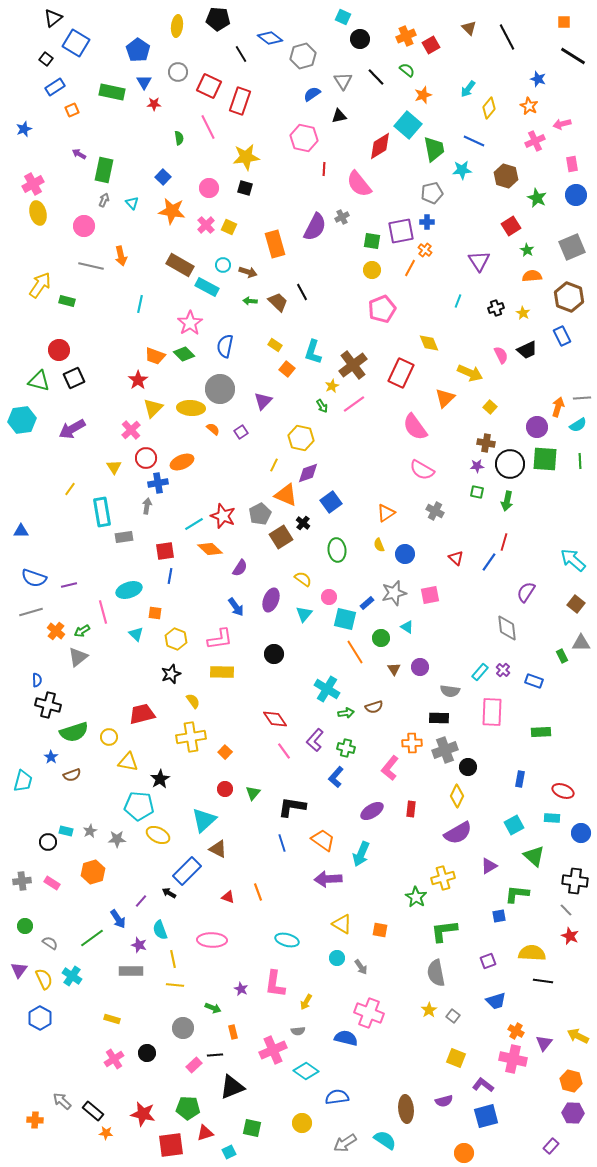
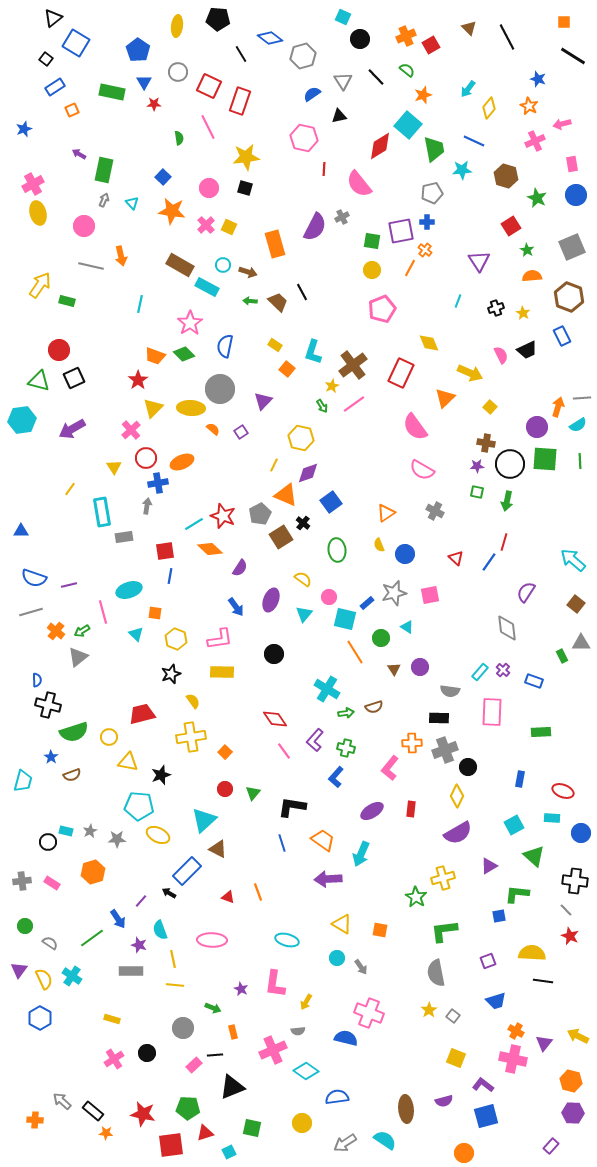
black star at (160, 779): moved 1 px right, 4 px up; rotated 12 degrees clockwise
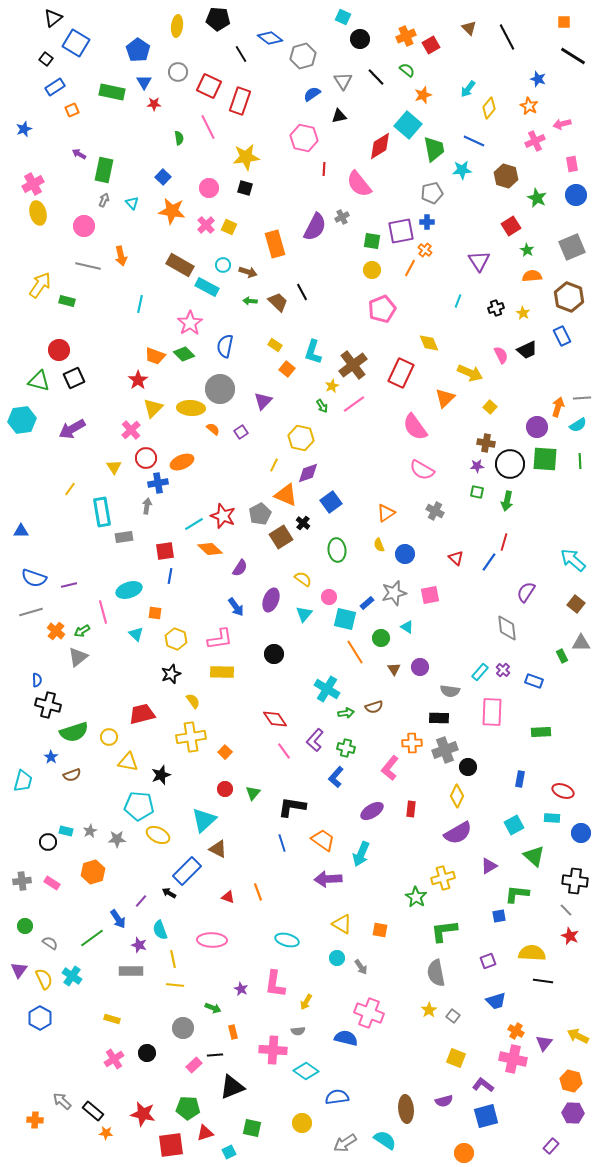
gray line at (91, 266): moved 3 px left
pink cross at (273, 1050): rotated 28 degrees clockwise
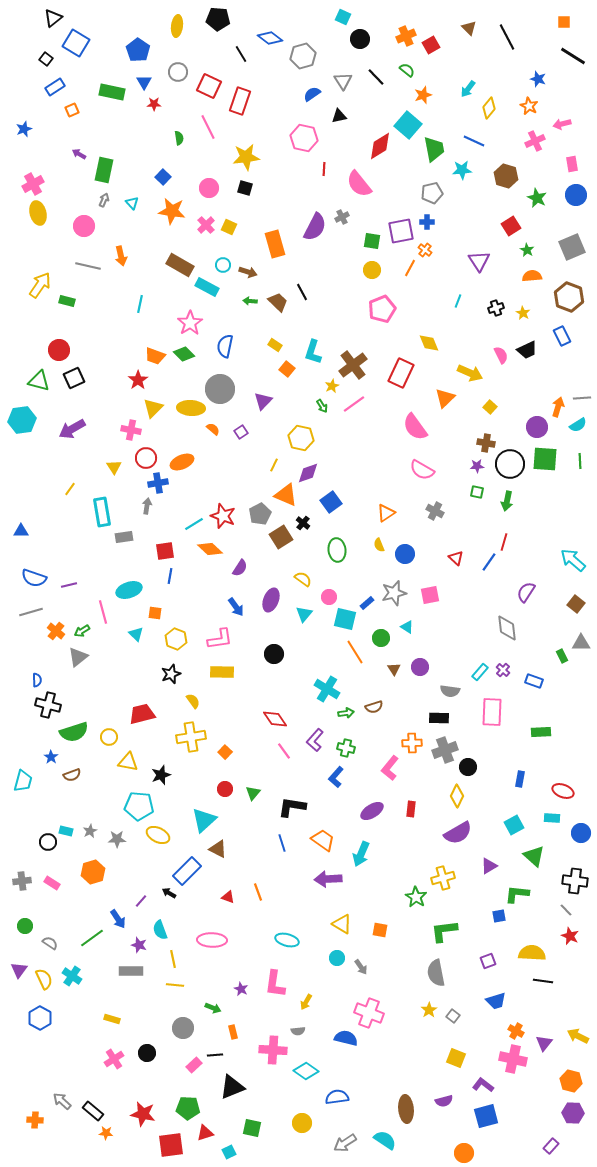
pink cross at (131, 430): rotated 36 degrees counterclockwise
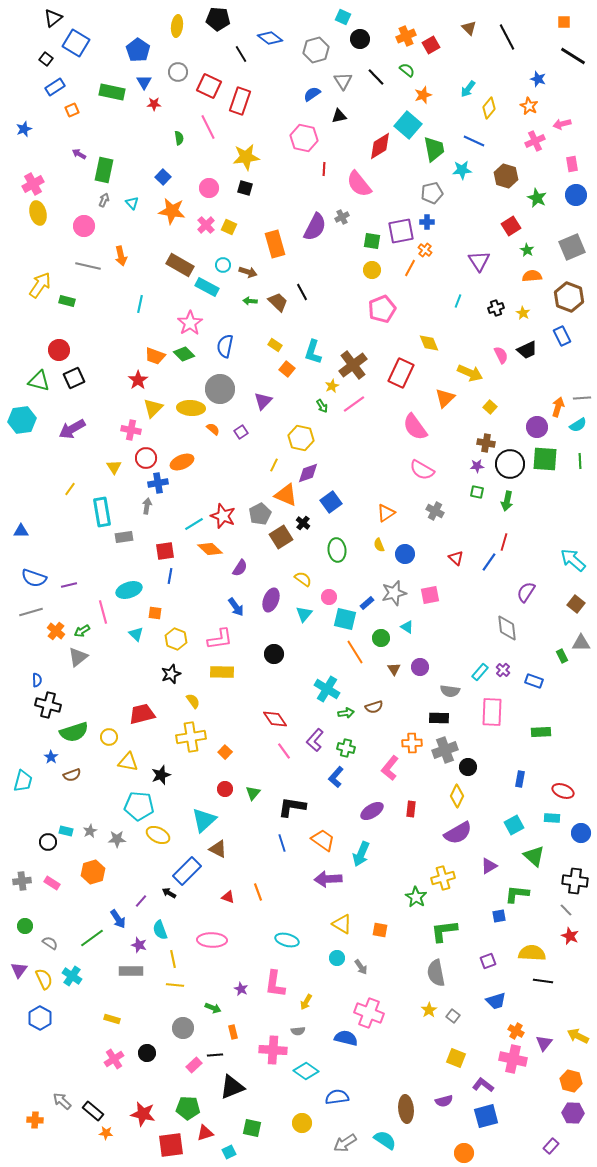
gray hexagon at (303, 56): moved 13 px right, 6 px up
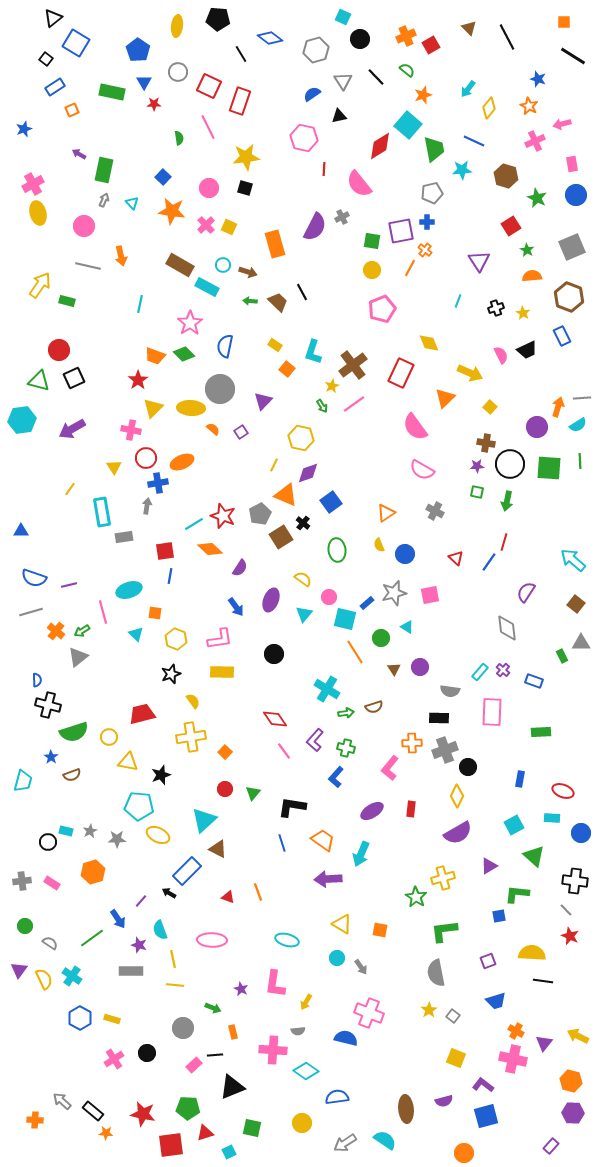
green square at (545, 459): moved 4 px right, 9 px down
blue hexagon at (40, 1018): moved 40 px right
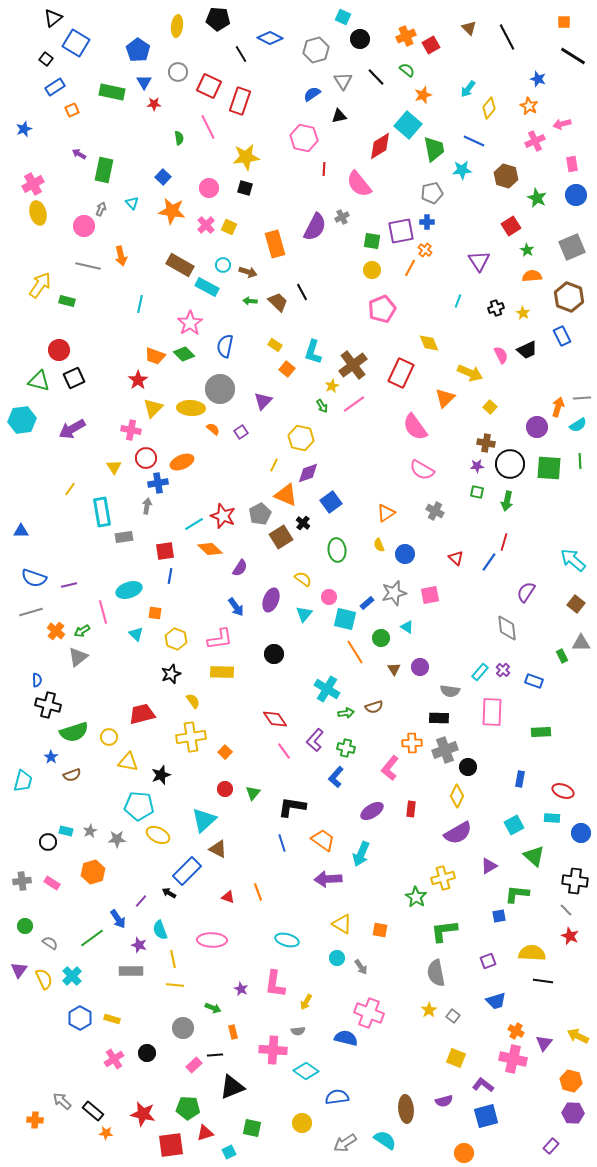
blue diamond at (270, 38): rotated 10 degrees counterclockwise
gray arrow at (104, 200): moved 3 px left, 9 px down
cyan cross at (72, 976): rotated 12 degrees clockwise
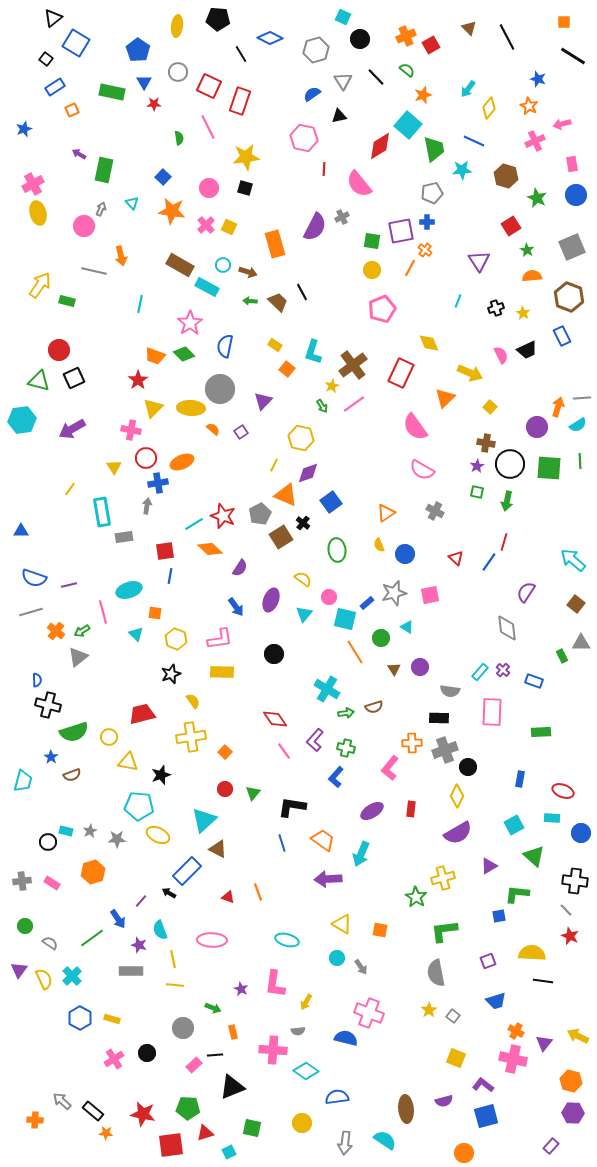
gray line at (88, 266): moved 6 px right, 5 px down
purple star at (477, 466): rotated 24 degrees counterclockwise
gray arrow at (345, 1143): rotated 50 degrees counterclockwise
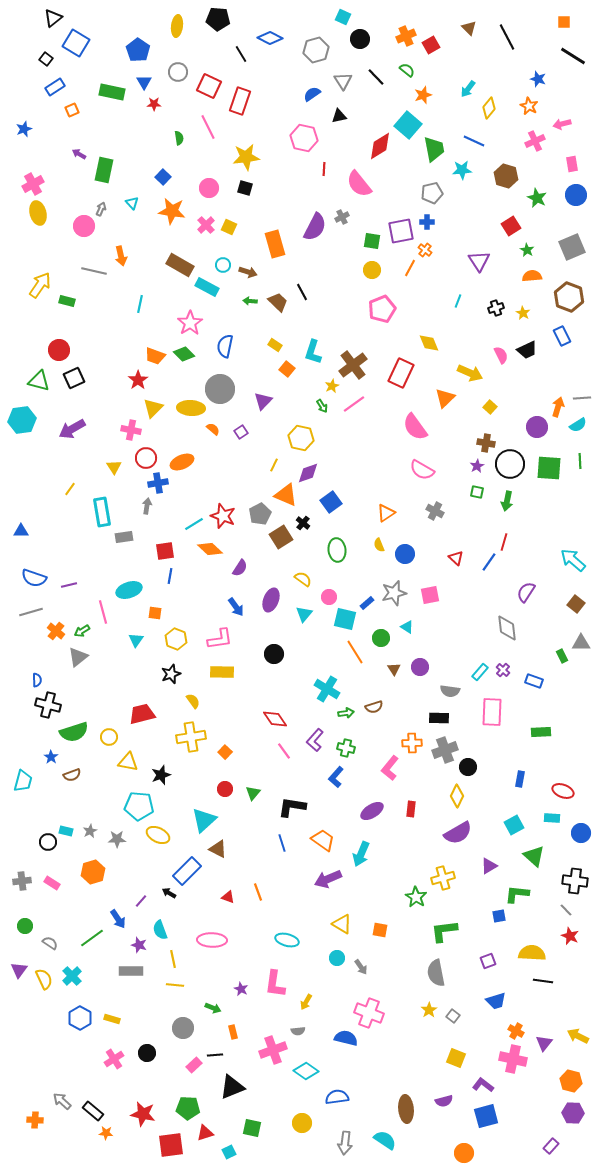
cyan triangle at (136, 634): moved 6 px down; rotated 21 degrees clockwise
purple arrow at (328, 879): rotated 20 degrees counterclockwise
pink cross at (273, 1050): rotated 24 degrees counterclockwise
